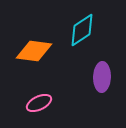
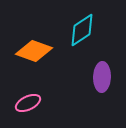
orange diamond: rotated 12 degrees clockwise
pink ellipse: moved 11 px left
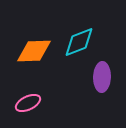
cyan diamond: moved 3 px left, 12 px down; rotated 12 degrees clockwise
orange diamond: rotated 21 degrees counterclockwise
